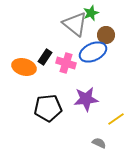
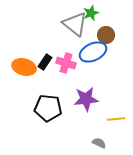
black rectangle: moved 5 px down
black pentagon: rotated 12 degrees clockwise
yellow line: rotated 30 degrees clockwise
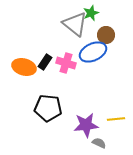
purple star: moved 26 px down
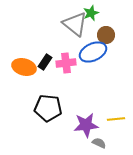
pink cross: rotated 24 degrees counterclockwise
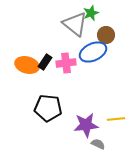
orange ellipse: moved 3 px right, 2 px up
gray semicircle: moved 1 px left, 1 px down
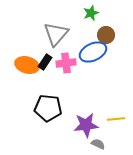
gray triangle: moved 19 px left, 10 px down; rotated 32 degrees clockwise
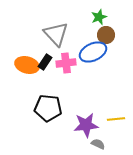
green star: moved 8 px right, 4 px down
gray triangle: rotated 24 degrees counterclockwise
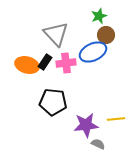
green star: moved 1 px up
black pentagon: moved 5 px right, 6 px up
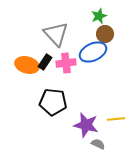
brown circle: moved 1 px left, 1 px up
purple star: rotated 20 degrees clockwise
